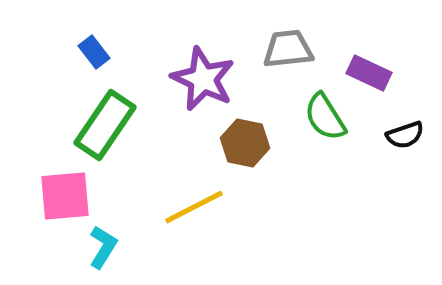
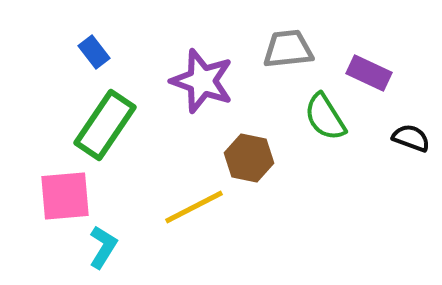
purple star: moved 1 px left, 2 px down; rotated 6 degrees counterclockwise
black semicircle: moved 6 px right, 3 px down; rotated 141 degrees counterclockwise
brown hexagon: moved 4 px right, 15 px down
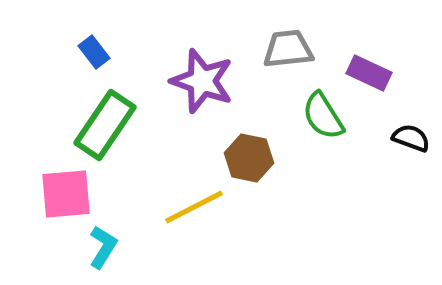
green semicircle: moved 2 px left, 1 px up
pink square: moved 1 px right, 2 px up
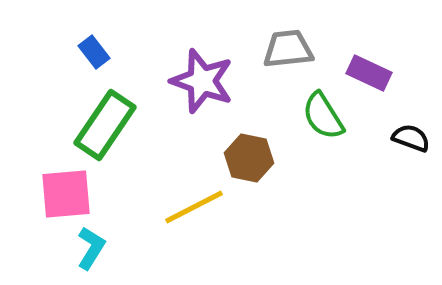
cyan L-shape: moved 12 px left, 1 px down
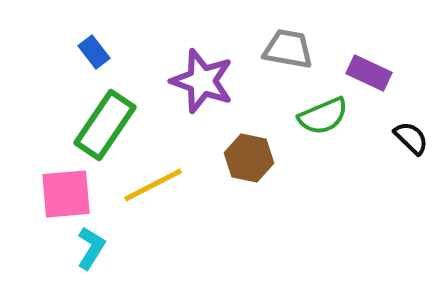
gray trapezoid: rotated 16 degrees clockwise
green semicircle: rotated 81 degrees counterclockwise
black semicircle: rotated 24 degrees clockwise
yellow line: moved 41 px left, 22 px up
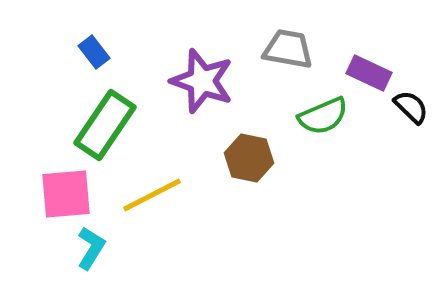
black semicircle: moved 31 px up
yellow line: moved 1 px left, 10 px down
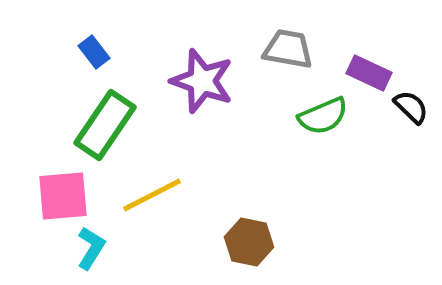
brown hexagon: moved 84 px down
pink square: moved 3 px left, 2 px down
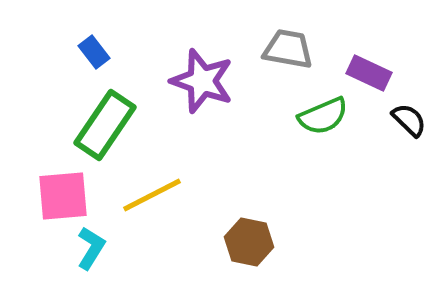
black semicircle: moved 2 px left, 13 px down
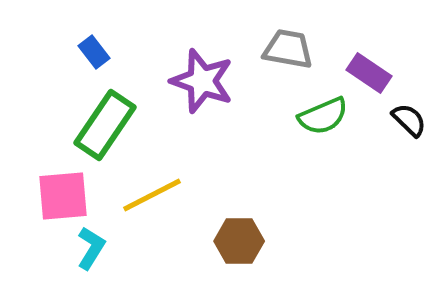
purple rectangle: rotated 9 degrees clockwise
brown hexagon: moved 10 px left, 1 px up; rotated 12 degrees counterclockwise
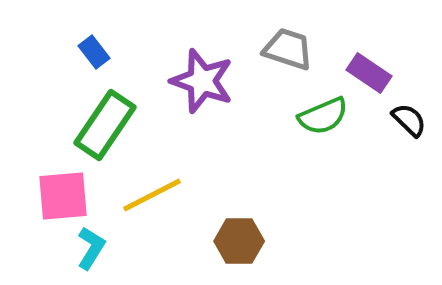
gray trapezoid: rotated 8 degrees clockwise
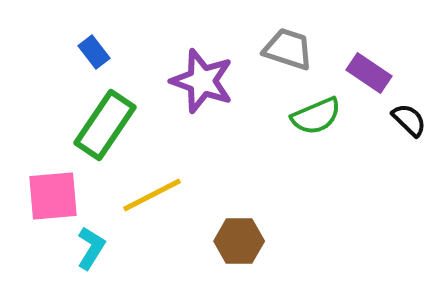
green semicircle: moved 7 px left
pink square: moved 10 px left
